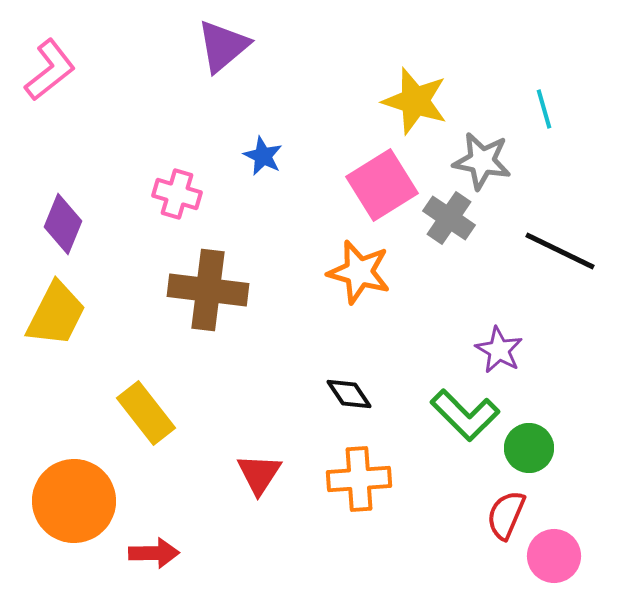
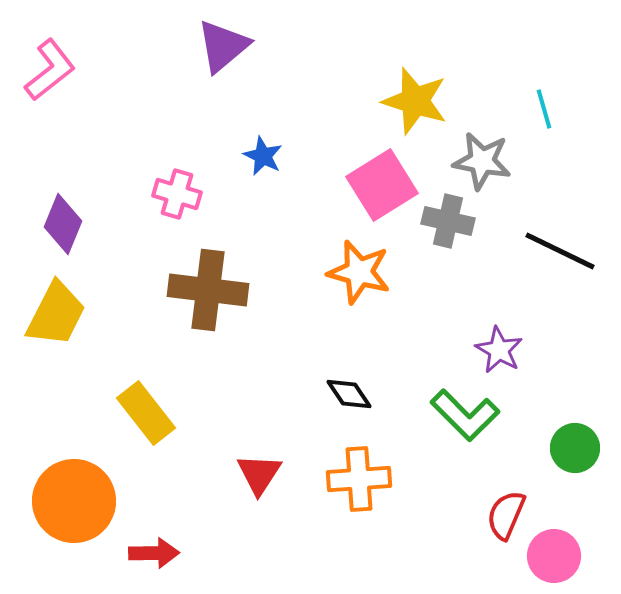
gray cross: moved 1 px left, 3 px down; rotated 21 degrees counterclockwise
green circle: moved 46 px right
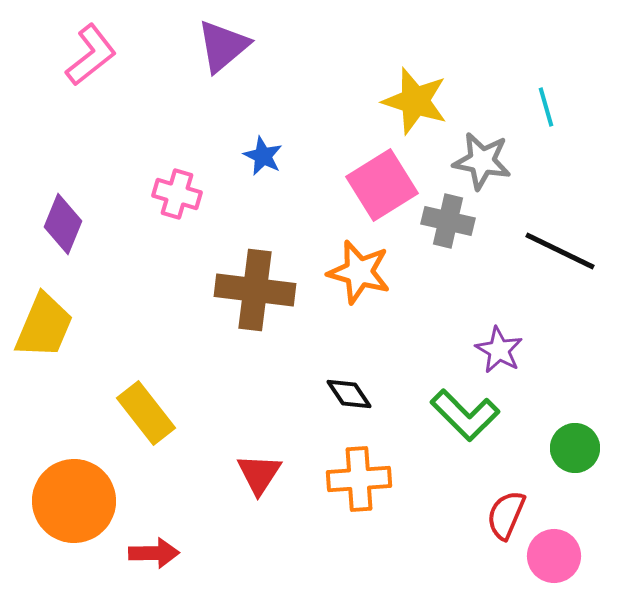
pink L-shape: moved 41 px right, 15 px up
cyan line: moved 2 px right, 2 px up
brown cross: moved 47 px right
yellow trapezoid: moved 12 px left, 12 px down; rotated 4 degrees counterclockwise
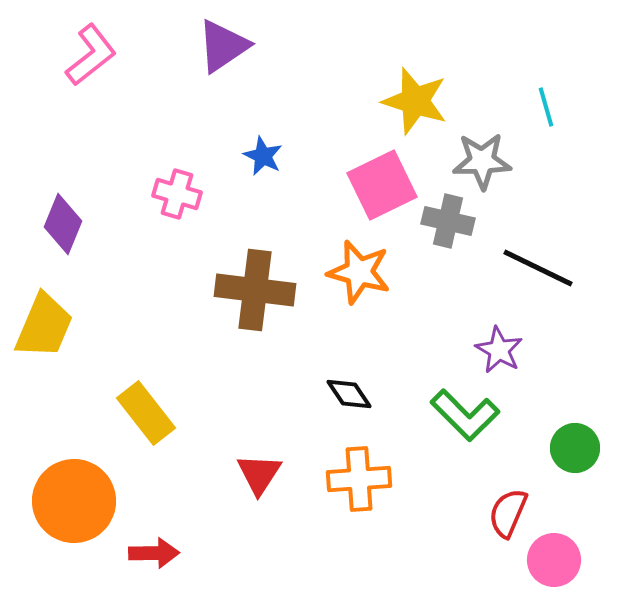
purple triangle: rotated 6 degrees clockwise
gray star: rotated 12 degrees counterclockwise
pink square: rotated 6 degrees clockwise
black line: moved 22 px left, 17 px down
red semicircle: moved 2 px right, 2 px up
pink circle: moved 4 px down
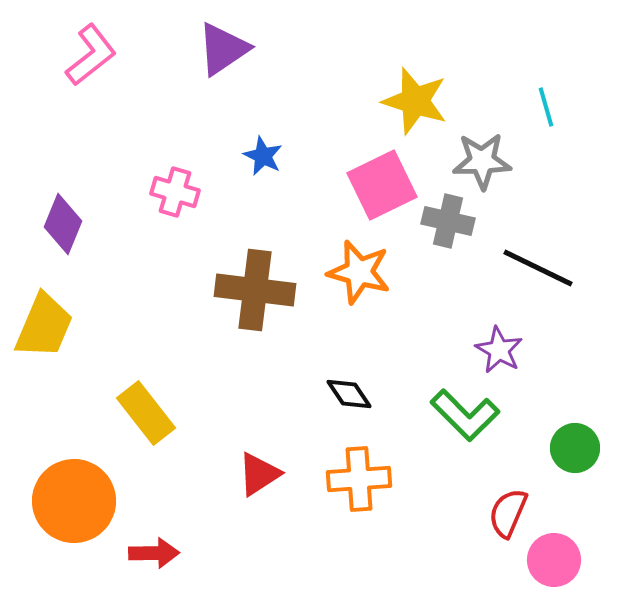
purple triangle: moved 3 px down
pink cross: moved 2 px left, 2 px up
red triangle: rotated 24 degrees clockwise
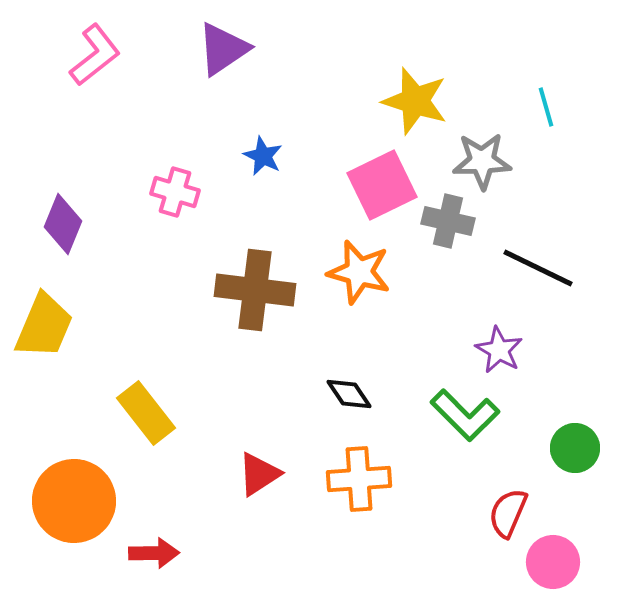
pink L-shape: moved 4 px right
pink circle: moved 1 px left, 2 px down
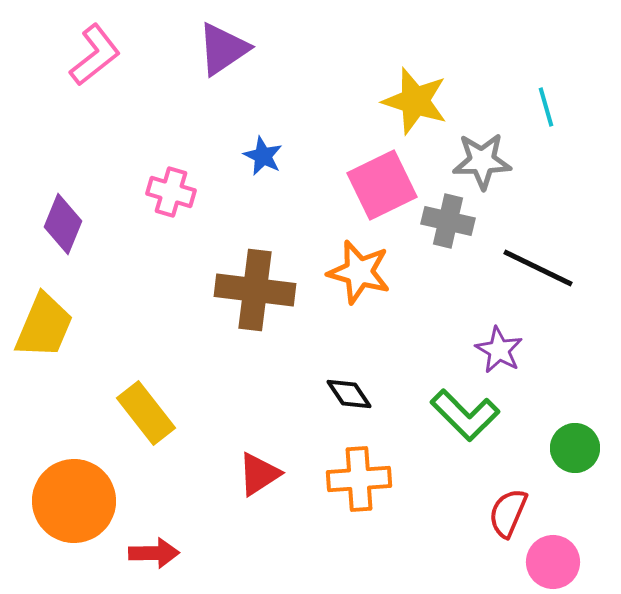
pink cross: moved 4 px left
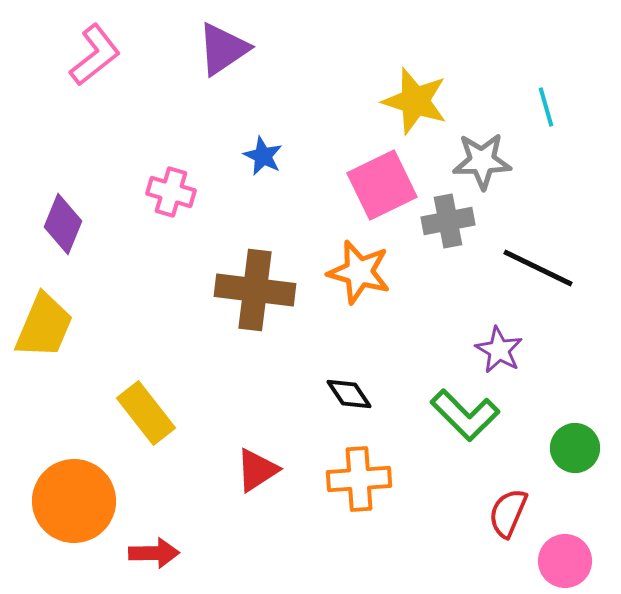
gray cross: rotated 24 degrees counterclockwise
red triangle: moved 2 px left, 4 px up
pink circle: moved 12 px right, 1 px up
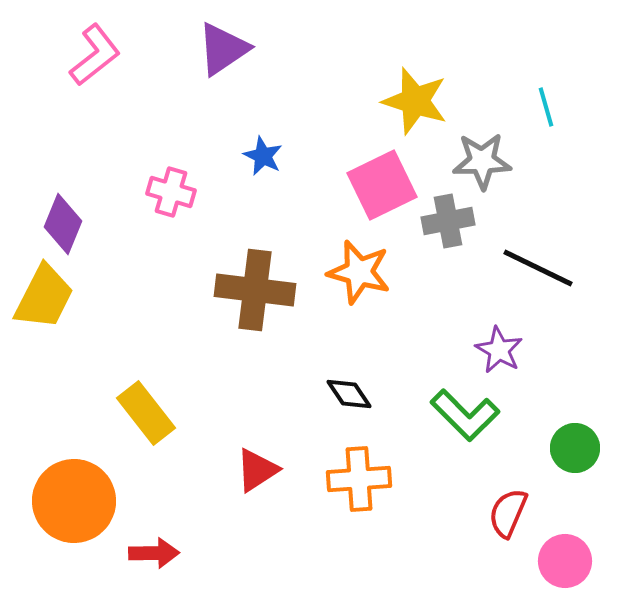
yellow trapezoid: moved 29 px up; rotated 4 degrees clockwise
